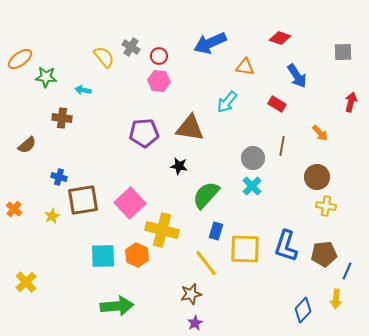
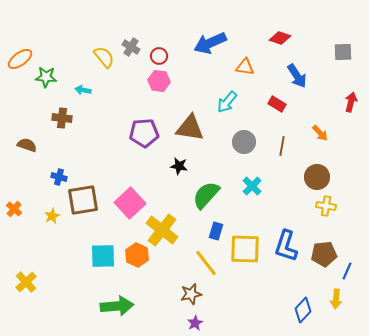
brown semicircle at (27, 145): rotated 120 degrees counterclockwise
gray circle at (253, 158): moved 9 px left, 16 px up
yellow cross at (162, 230): rotated 24 degrees clockwise
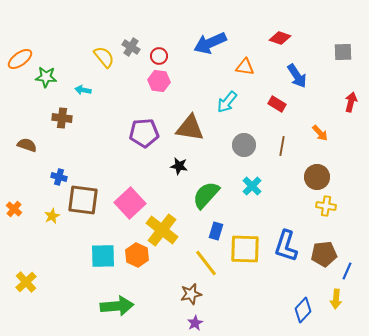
gray circle at (244, 142): moved 3 px down
brown square at (83, 200): rotated 16 degrees clockwise
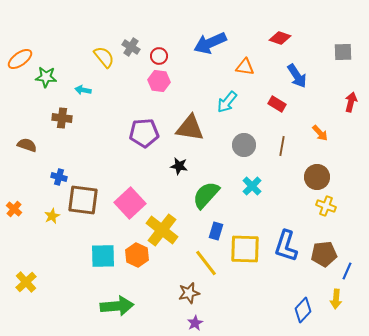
yellow cross at (326, 206): rotated 12 degrees clockwise
brown star at (191, 294): moved 2 px left, 1 px up
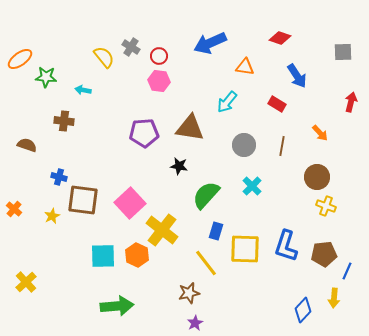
brown cross at (62, 118): moved 2 px right, 3 px down
yellow arrow at (336, 299): moved 2 px left, 1 px up
